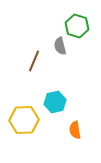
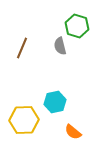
brown line: moved 12 px left, 13 px up
orange semicircle: moved 2 px left, 2 px down; rotated 42 degrees counterclockwise
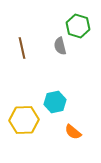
green hexagon: moved 1 px right
brown line: rotated 35 degrees counterclockwise
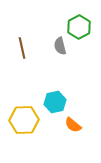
green hexagon: moved 1 px right, 1 px down; rotated 15 degrees clockwise
orange semicircle: moved 7 px up
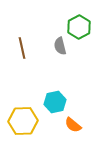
yellow hexagon: moved 1 px left, 1 px down
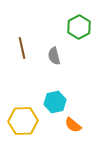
gray semicircle: moved 6 px left, 10 px down
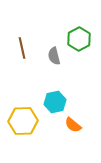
green hexagon: moved 12 px down
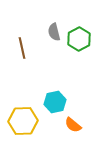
gray semicircle: moved 24 px up
